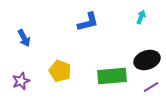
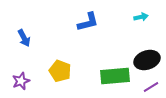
cyan arrow: rotated 56 degrees clockwise
green rectangle: moved 3 px right
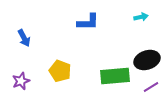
blue L-shape: rotated 15 degrees clockwise
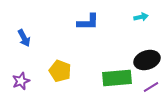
green rectangle: moved 2 px right, 2 px down
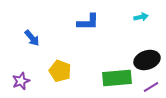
blue arrow: moved 8 px right; rotated 12 degrees counterclockwise
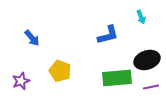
cyan arrow: rotated 80 degrees clockwise
blue L-shape: moved 20 px right, 13 px down; rotated 15 degrees counterclockwise
purple line: rotated 21 degrees clockwise
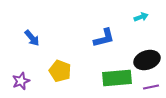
cyan arrow: rotated 88 degrees counterclockwise
blue L-shape: moved 4 px left, 3 px down
